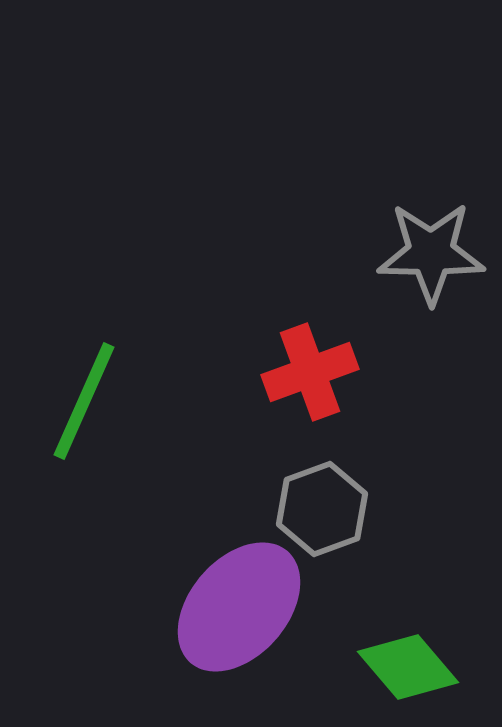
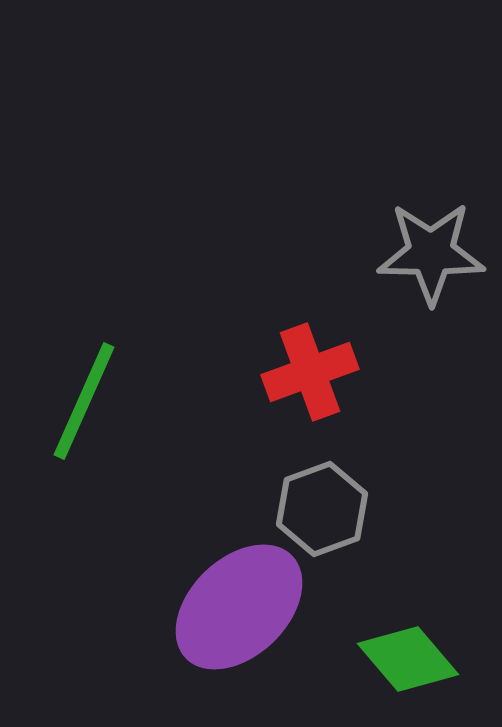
purple ellipse: rotated 5 degrees clockwise
green diamond: moved 8 px up
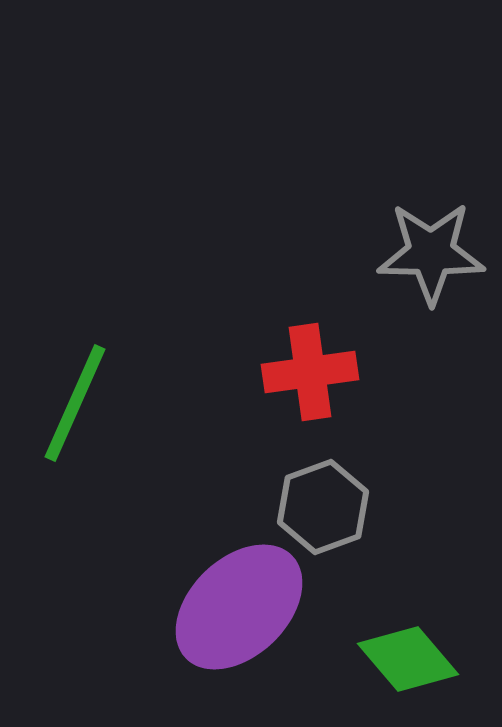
red cross: rotated 12 degrees clockwise
green line: moved 9 px left, 2 px down
gray hexagon: moved 1 px right, 2 px up
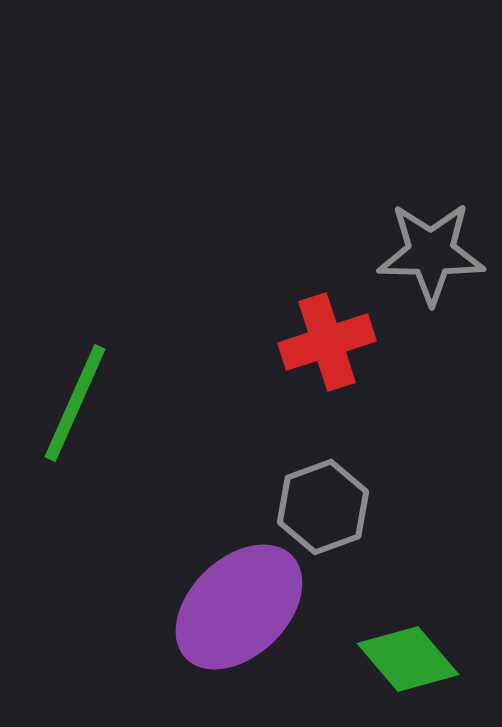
red cross: moved 17 px right, 30 px up; rotated 10 degrees counterclockwise
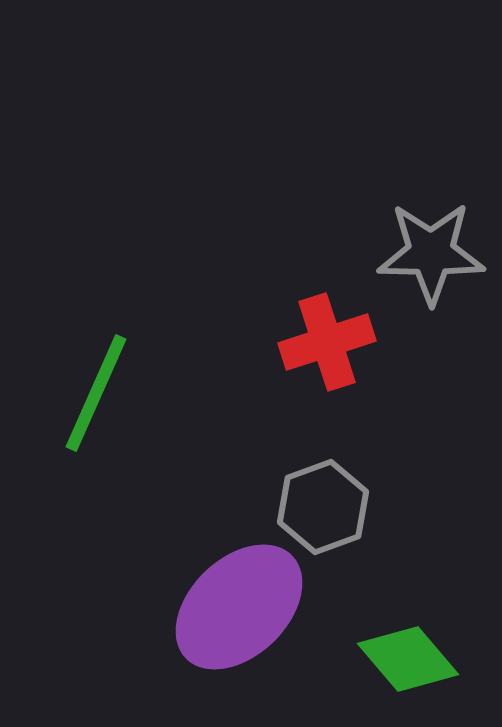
green line: moved 21 px right, 10 px up
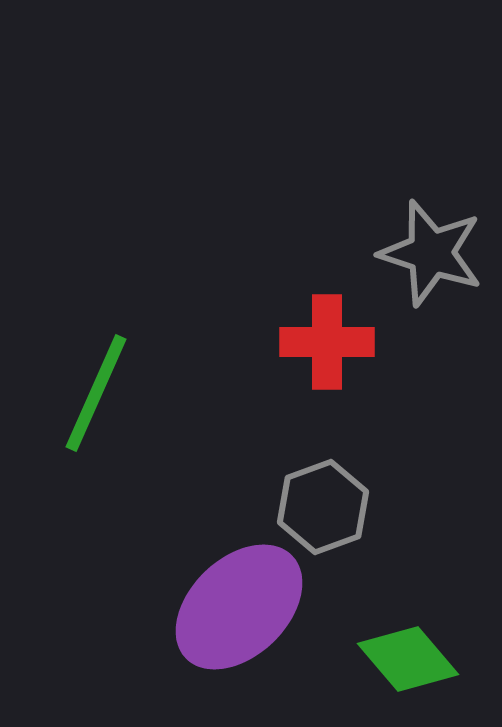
gray star: rotated 17 degrees clockwise
red cross: rotated 18 degrees clockwise
